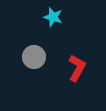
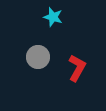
gray circle: moved 4 px right
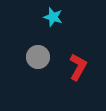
red L-shape: moved 1 px right, 1 px up
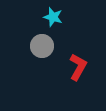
gray circle: moved 4 px right, 11 px up
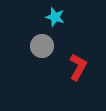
cyan star: moved 2 px right
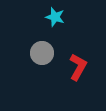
gray circle: moved 7 px down
